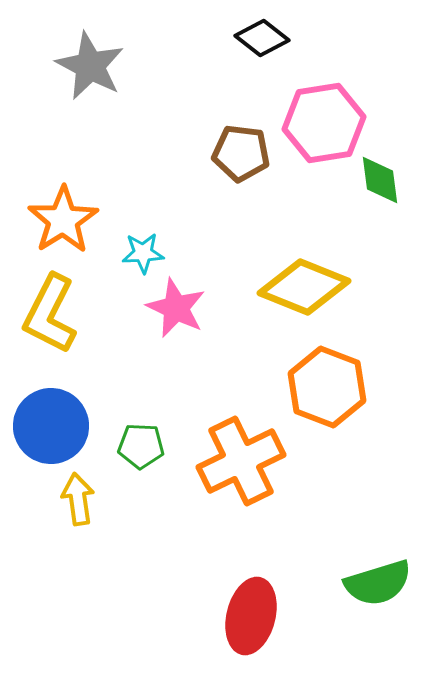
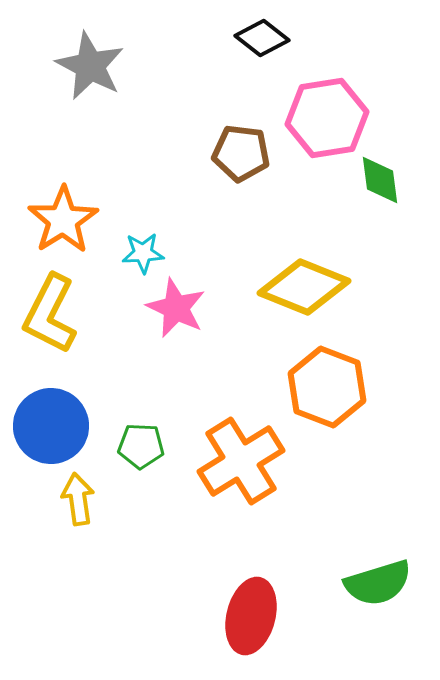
pink hexagon: moved 3 px right, 5 px up
orange cross: rotated 6 degrees counterclockwise
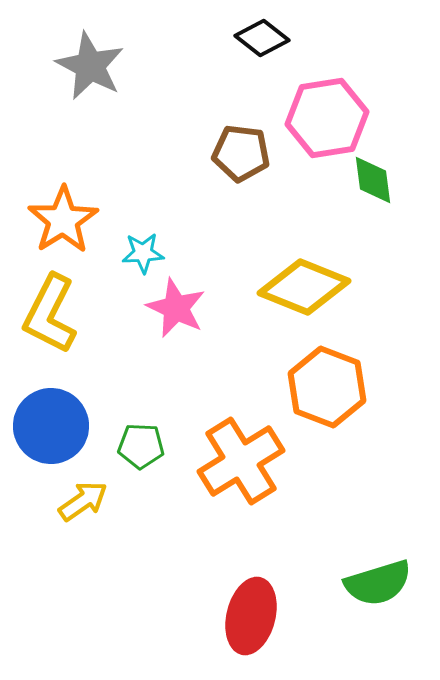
green diamond: moved 7 px left
yellow arrow: moved 5 px right, 2 px down; rotated 63 degrees clockwise
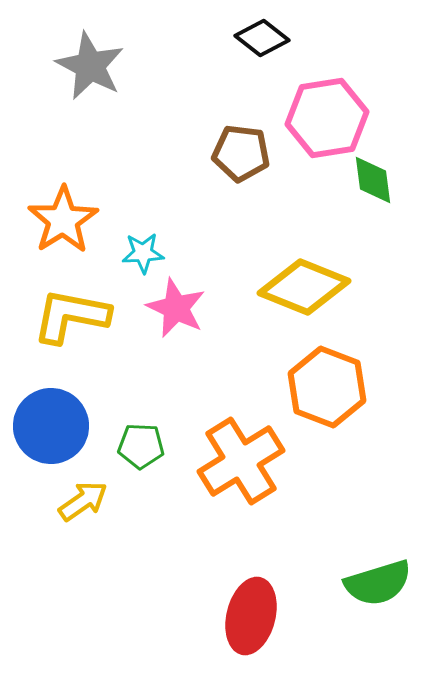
yellow L-shape: moved 21 px right, 2 px down; rotated 74 degrees clockwise
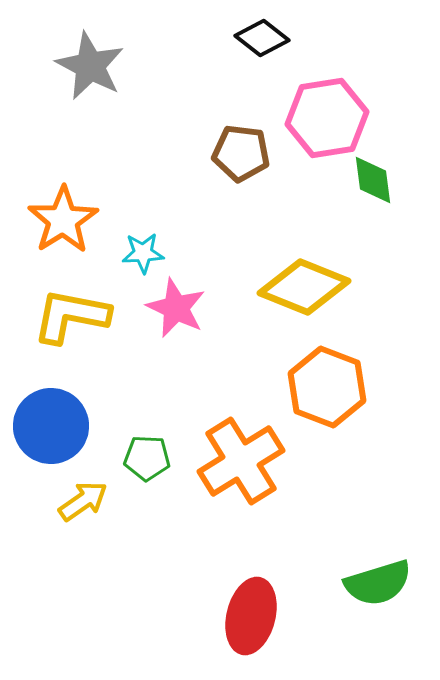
green pentagon: moved 6 px right, 12 px down
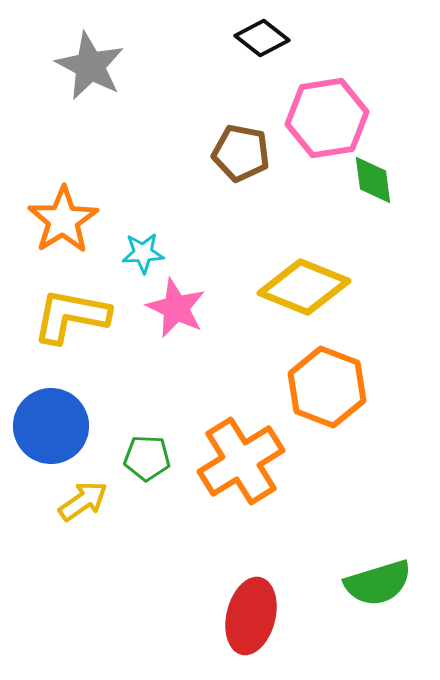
brown pentagon: rotated 4 degrees clockwise
